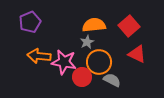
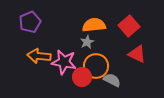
orange circle: moved 3 px left, 4 px down
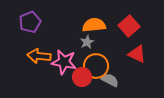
gray semicircle: moved 2 px left
